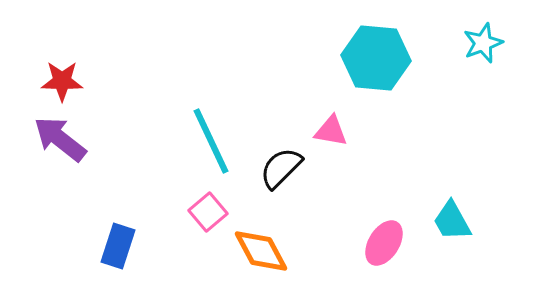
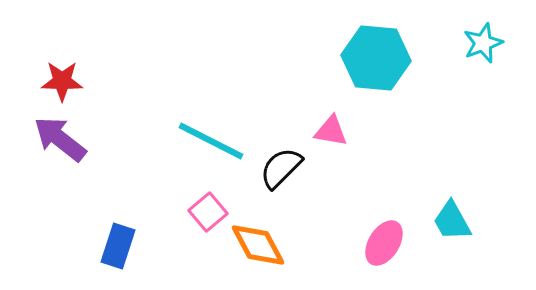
cyan line: rotated 38 degrees counterclockwise
orange diamond: moved 3 px left, 6 px up
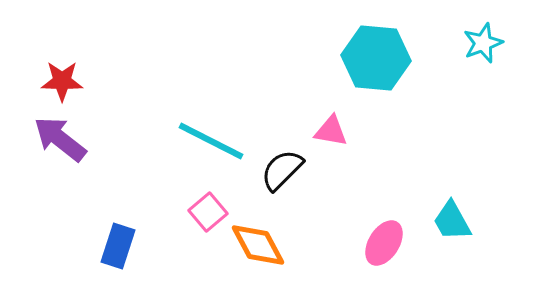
black semicircle: moved 1 px right, 2 px down
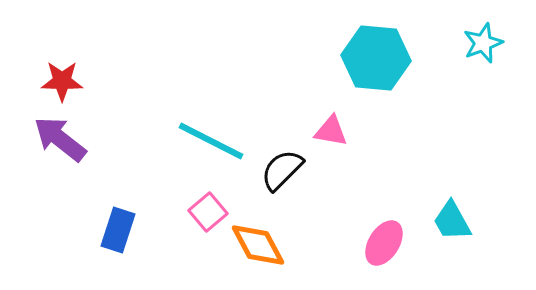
blue rectangle: moved 16 px up
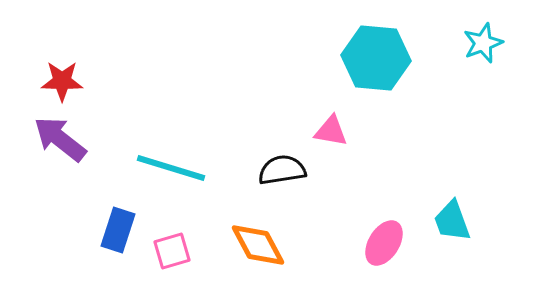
cyan line: moved 40 px left, 27 px down; rotated 10 degrees counterclockwise
black semicircle: rotated 36 degrees clockwise
pink square: moved 36 px left, 39 px down; rotated 24 degrees clockwise
cyan trapezoid: rotated 9 degrees clockwise
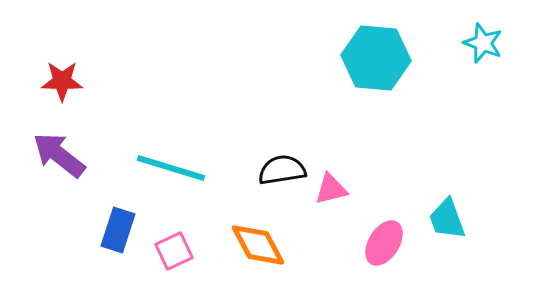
cyan star: rotated 30 degrees counterclockwise
pink triangle: moved 58 px down; rotated 24 degrees counterclockwise
purple arrow: moved 1 px left, 16 px down
cyan trapezoid: moved 5 px left, 2 px up
pink square: moved 2 px right; rotated 9 degrees counterclockwise
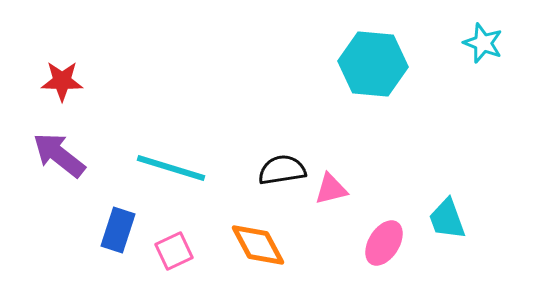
cyan hexagon: moved 3 px left, 6 px down
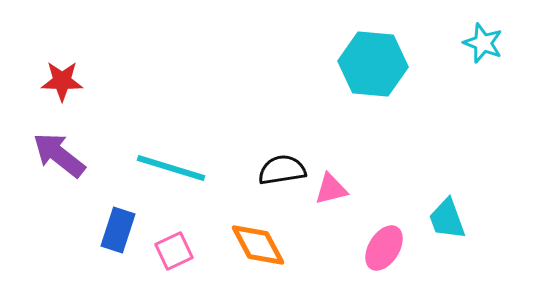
pink ellipse: moved 5 px down
